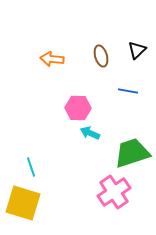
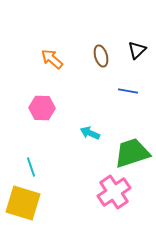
orange arrow: rotated 35 degrees clockwise
pink hexagon: moved 36 px left
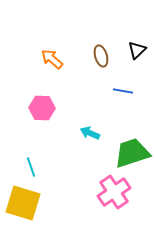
blue line: moved 5 px left
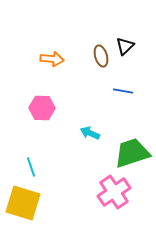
black triangle: moved 12 px left, 4 px up
orange arrow: rotated 145 degrees clockwise
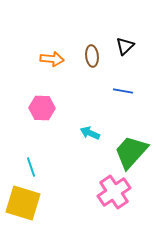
brown ellipse: moved 9 px left; rotated 10 degrees clockwise
green trapezoid: moved 1 px left, 1 px up; rotated 30 degrees counterclockwise
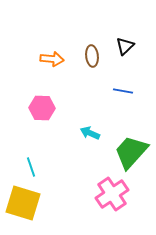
pink cross: moved 2 px left, 2 px down
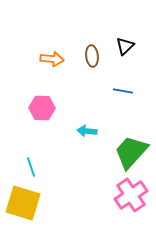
cyan arrow: moved 3 px left, 2 px up; rotated 18 degrees counterclockwise
pink cross: moved 19 px right, 1 px down
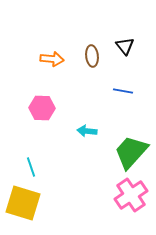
black triangle: rotated 24 degrees counterclockwise
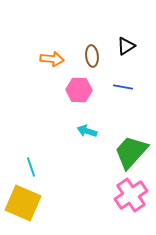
black triangle: moved 1 px right; rotated 36 degrees clockwise
blue line: moved 4 px up
pink hexagon: moved 37 px right, 18 px up
cyan arrow: rotated 12 degrees clockwise
yellow square: rotated 6 degrees clockwise
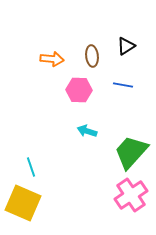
blue line: moved 2 px up
